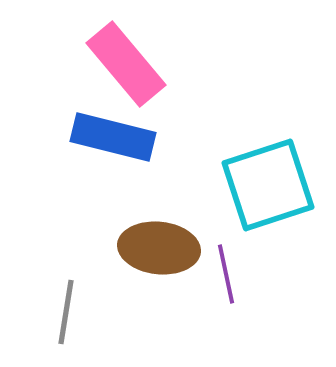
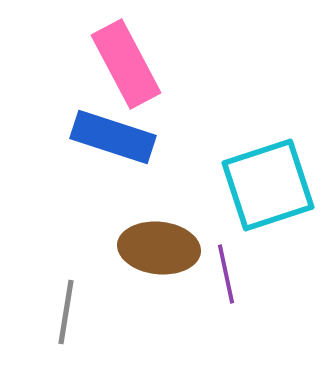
pink rectangle: rotated 12 degrees clockwise
blue rectangle: rotated 4 degrees clockwise
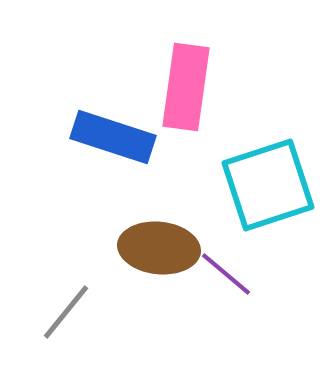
pink rectangle: moved 60 px right, 23 px down; rotated 36 degrees clockwise
purple line: rotated 38 degrees counterclockwise
gray line: rotated 30 degrees clockwise
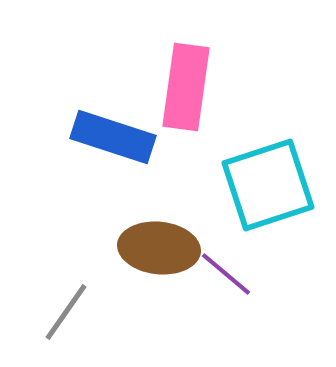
gray line: rotated 4 degrees counterclockwise
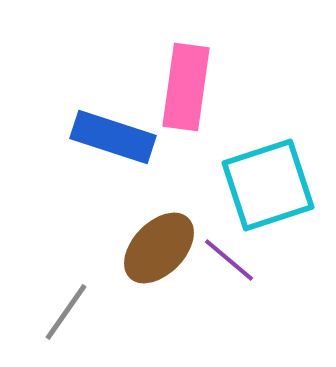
brown ellipse: rotated 52 degrees counterclockwise
purple line: moved 3 px right, 14 px up
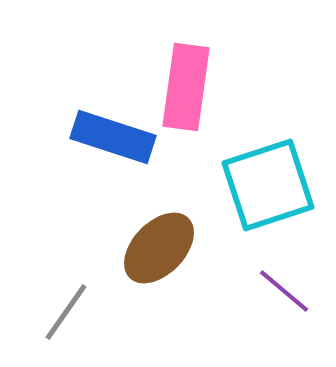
purple line: moved 55 px right, 31 px down
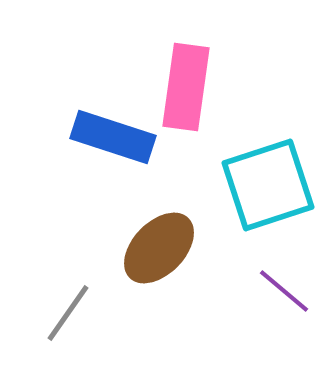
gray line: moved 2 px right, 1 px down
